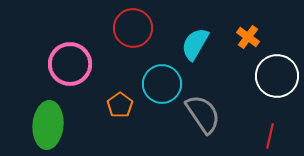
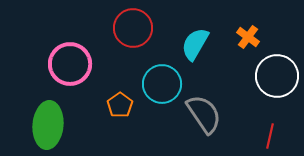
gray semicircle: moved 1 px right
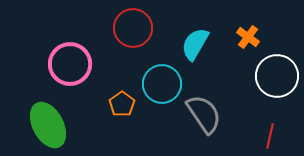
orange pentagon: moved 2 px right, 1 px up
green ellipse: rotated 33 degrees counterclockwise
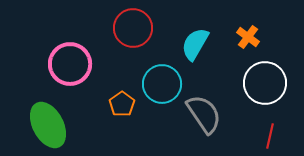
white circle: moved 12 px left, 7 px down
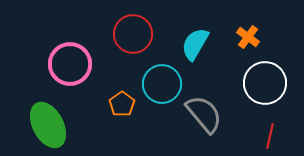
red circle: moved 6 px down
gray semicircle: rotated 6 degrees counterclockwise
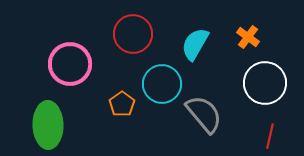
green ellipse: rotated 27 degrees clockwise
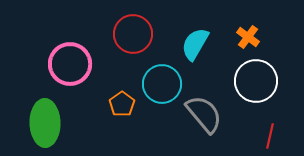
white circle: moved 9 px left, 2 px up
green ellipse: moved 3 px left, 2 px up
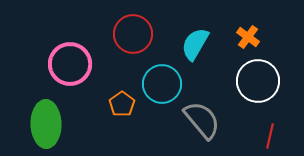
white circle: moved 2 px right
gray semicircle: moved 2 px left, 6 px down
green ellipse: moved 1 px right, 1 px down
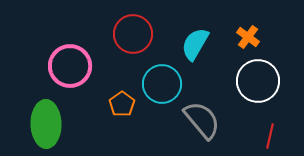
pink circle: moved 2 px down
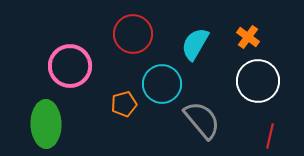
orange pentagon: moved 2 px right; rotated 20 degrees clockwise
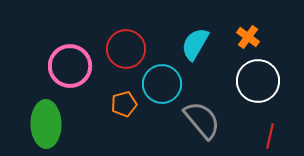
red circle: moved 7 px left, 15 px down
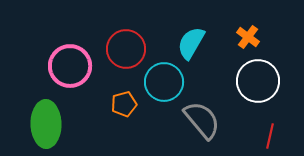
cyan semicircle: moved 4 px left, 1 px up
cyan circle: moved 2 px right, 2 px up
